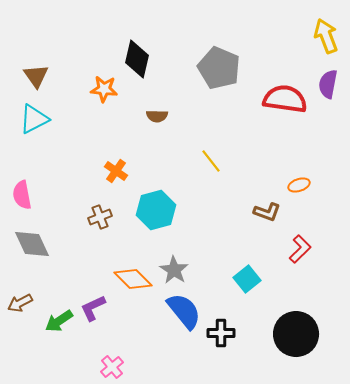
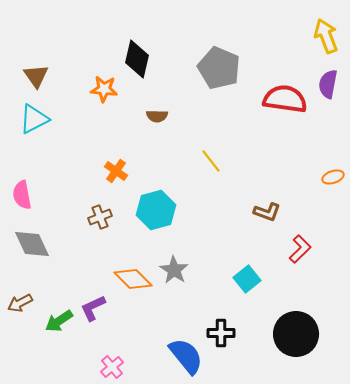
orange ellipse: moved 34 px right, 8 px up
blue semicircle: moved 2 px right, 45 px down
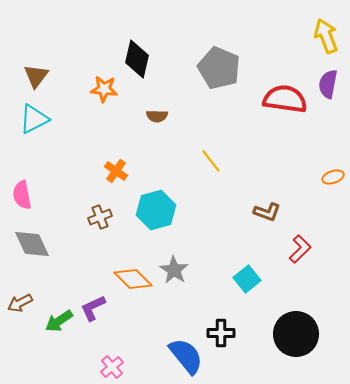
brown triangle: rotated 12 degrees clockwise
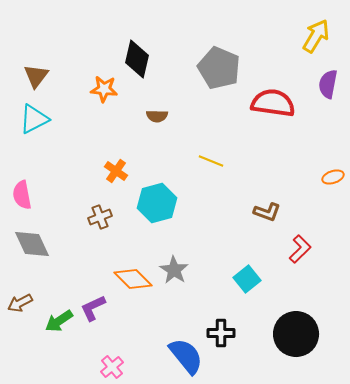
yellow arrow: moved 10 px left; rotated 52 degrees clockwise
red semicircle: moved 12 px left, 4 px down
yellow line: rotated 30 degrees counterclockwise
cyan hexagon: moved 1 px right, 7 px up
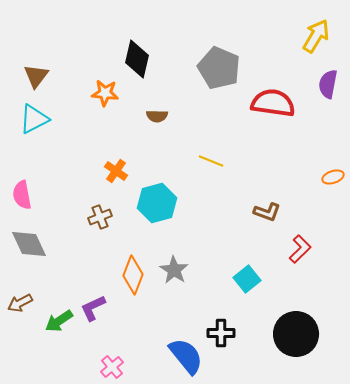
orange star: moved 1 px right, 4 px down
gray diamond: moved 3 px left
orange diamond: moved 4 px up; rotated 66 degrees clockwise
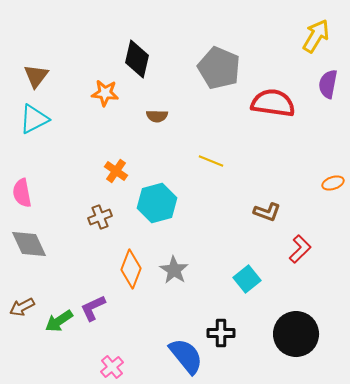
orange ellipse: moved 6 px down
pink semicircle: moved 2 px up
orange diamond: moved 2 px left, 6 px up
brown arrow: moved 2 px right, 4 px down
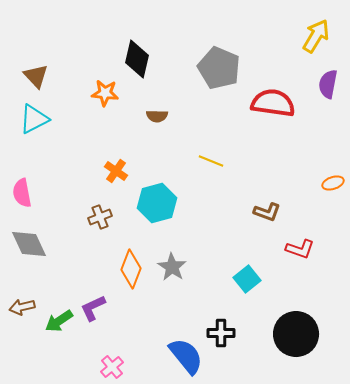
brown triangle: rotated 20 degrees counterclockwise
red L-shape: rotated 64 degrees clockwise
gray star: moved 2 px left, 3 px up
brown arrow: rotated 15 degrees clockwise
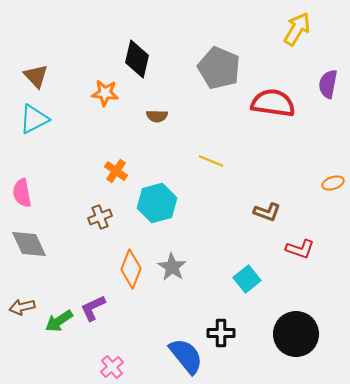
yellow arrow: moved 19 px left, 7 px up
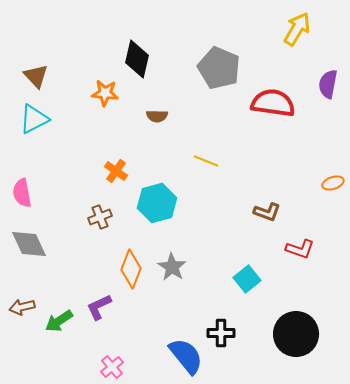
yellow line: moved 5 px left
purple L-shape: moved 6 px right, 1 px up
